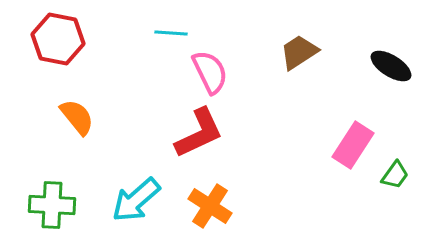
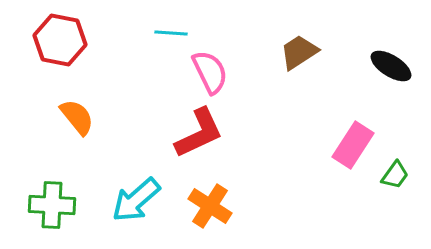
red hexagon: moved 2 px right, 1 px down
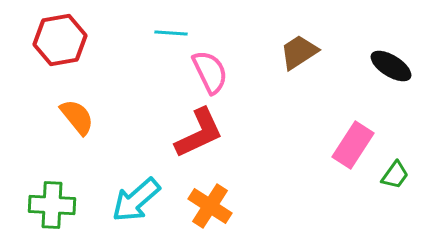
red hexagon: rotated 21 degrees counterclockwise
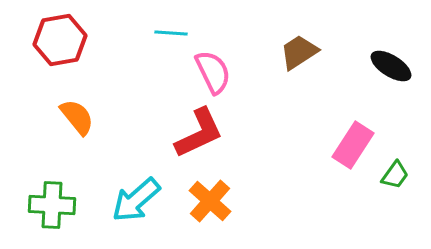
pink semicircle: moved 3 px right
orange cross: moved 5 px up; rotated 9 degrees clockwise
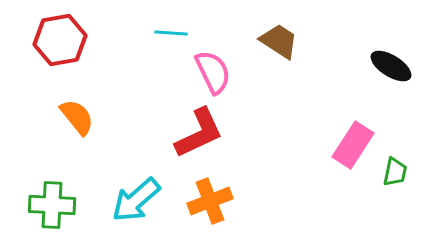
brown trapezoid: moved 20 px left, 11 px up; rotated 66 degrees clockwise
green trapezoid: moved 3 px up; rotated 24 degrees counterclockwise
orange cross: rotated 27 degrees clockwise
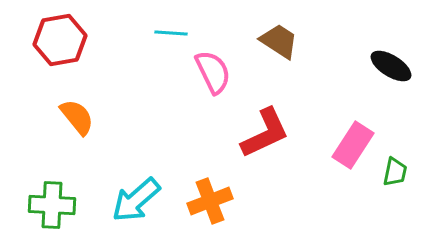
red L-shape: moved 66 px right
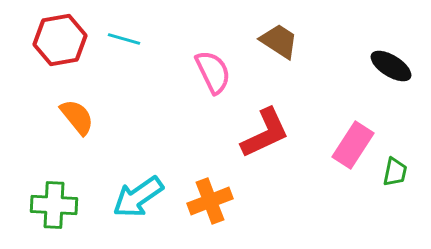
cyan line: moved 47 px left, 6 px down; rotated 12 degrees clockwise
cyan arrow: moved 2 px right, 3 px up; rotated 6 degrees clockwise
green cross: moved 2 px right
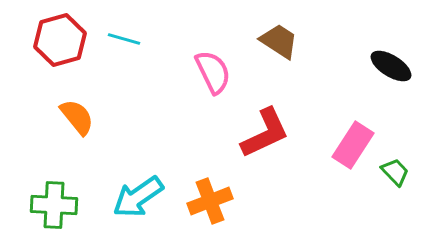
red hexagon: rotated 6 degrees counterclockwise
green trapezoid: rotated 56 degrees counterclockwise
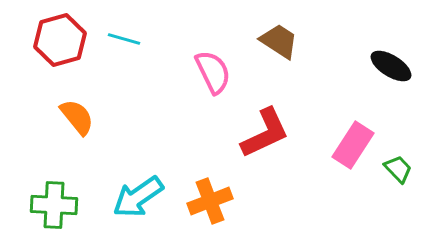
green trapezoid: moved 3 px right, 3 px up
